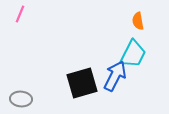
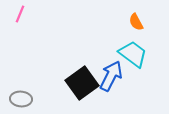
orange semicircle: moved 2 px left, 1 px down; rotated 18 degrees counterclockwise
cyan trapezoid: rotated 80 degrees counterclockwise
blue arrow: moved 4 px left
black square: rotated 20 degrees counterclockwise
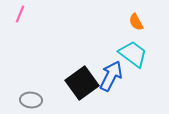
gray ellipse: moved 10 px right, 1 px down
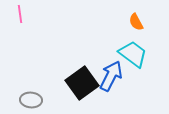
pink line: rotated 30 degrees counterclockwise
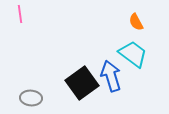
blue arrow: rotated 44 degrees counterclockwise
gray ellipse: moved 2 px up
